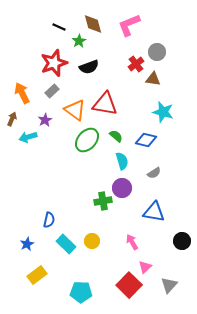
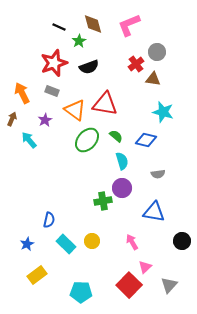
gray rectangle: rotated 64 degrees clockwise
cyan arrow: moved 1 px right, 3 px down; rotated 66 degrees clockwise
gray semicircle: moved 4 px right, 1 px down; rotated 24 degrees clockwise
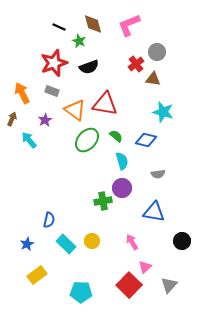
green star: rotated 16 degrees counterclockwise
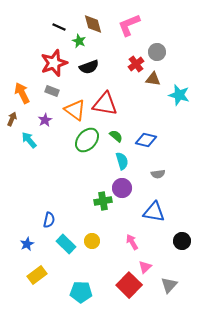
cyan star: moved 16 px right, 17 px up
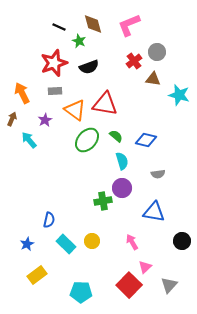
red cross: moved 2 px left, 3 px up
gray rectangle: moved 3 px right; rotated 24 degrees counterclockwise
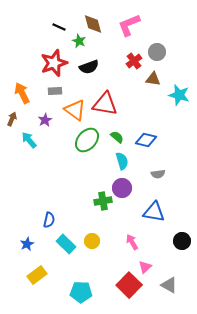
green semicircle: moved 1 px right, 1 px down
gray triangle: rotated 42 degrees counterclockwise
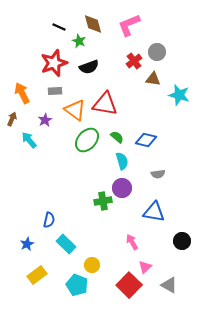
yellow circle: moved 24 px down
cyan pentagon: moved 4 px left, 7 px up; rotated 20 degrees clockwise
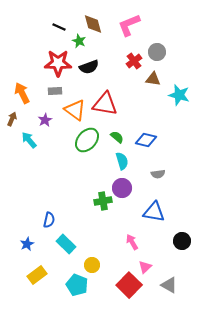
red star: moved 4 px right; rotated 20 degrees clockwise
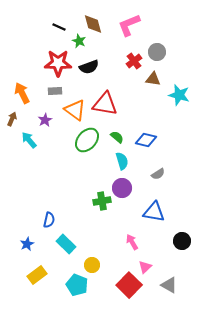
gray semicircle: rotated 24 degrees counterclockwise
green cross: moved 1 px left
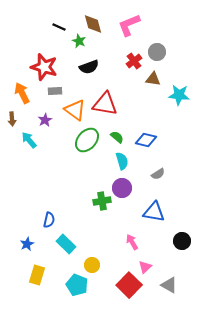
red star: moved 14 px left, 4 px down; rotated 16 degrees clockwise
cyan star: rotated 10 degrees counterclockwise
brown arrow: rotated 152 degrees clockwise
yellow rectangle: rotated 36 degrees counterclockwise
